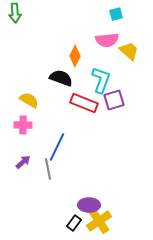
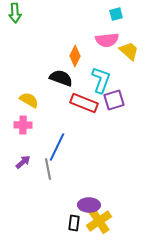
black rectangle: rotated 28 degrees counterclockwise
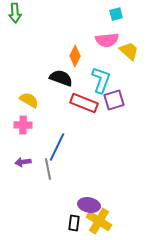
purple arrow: rotated 147 degrees counterclockwise
purple ellipse: rotated 10 degrees clockwise
yellow cross: rotated 25 degrees counterclockwise
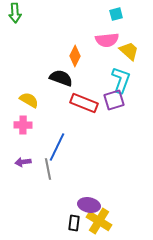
cyan L-shape: moved 20 px right
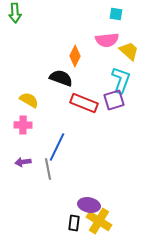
cyan square: rotated 24 degrees clockwise
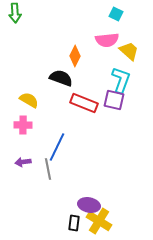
cyan square: rotated 16 degrees clockwise
purple square: rotated 30 degrees clockwise
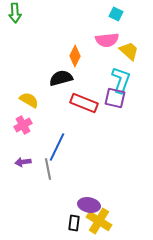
black semicircle: rotated 35 degrees counterclockwise
purple square: moved 1 px right, 2 px up
pink cross: rotated 30 degrees counterclockwise
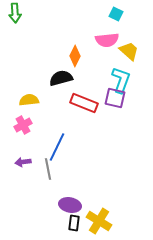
yellow semicircle: rotated 36 degrees counterclockwise
purple ellipse: moved 19 px left
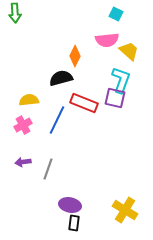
blue line: moved 27 px up
gray line: rotated 30 degrees clockwise
yellow cross: moved 26 px right, 11 px up
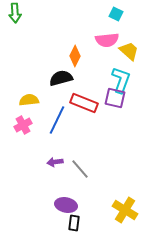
purple arrow: moved 32 px right
gray line: moved 32 px right; rotated 60 degrees counterclockwise
purple ellipse: moved 4 px left
